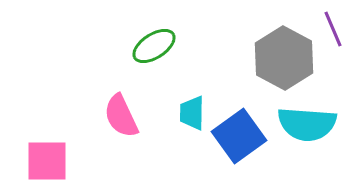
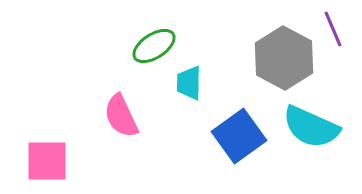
cyan trapezoid: moved 3 px left, 30 px up
cyan semicircle: moved 4 px right, 3 px down; rotated 20 degrees clockwise
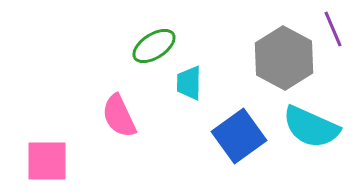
pink semicircle: moved 2 px left
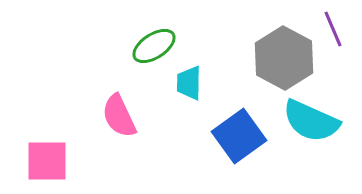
cyan semicircle: moved 6 px up
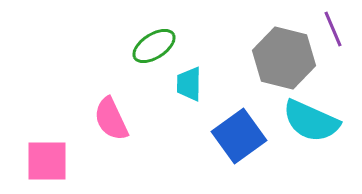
gray hexagon: rotated 14 degrees counterclockwise
cyan trapezoid: moved 1 px down
pink semicircle: moved 8 px left, 3 px down
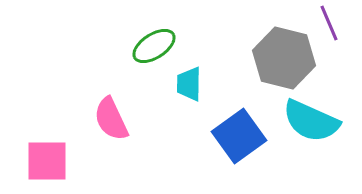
purple line: moved 4 px left, 6 px up
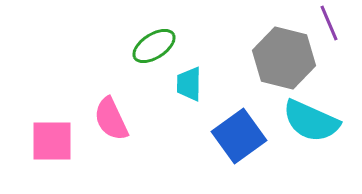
pink square: moved 5 px right, 20 px up
